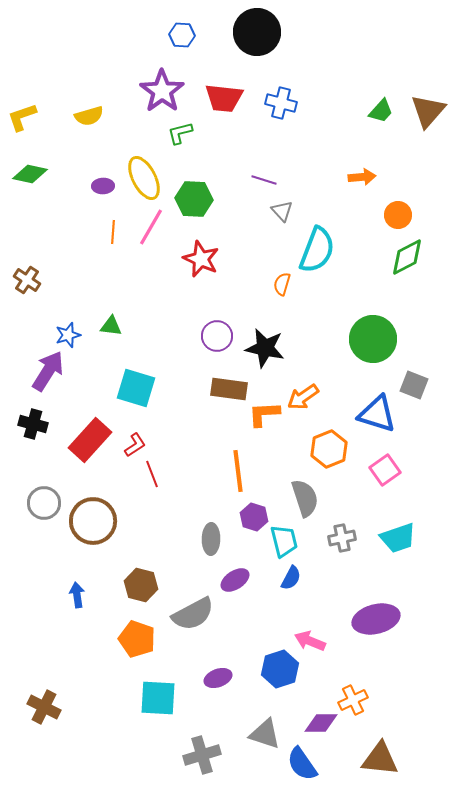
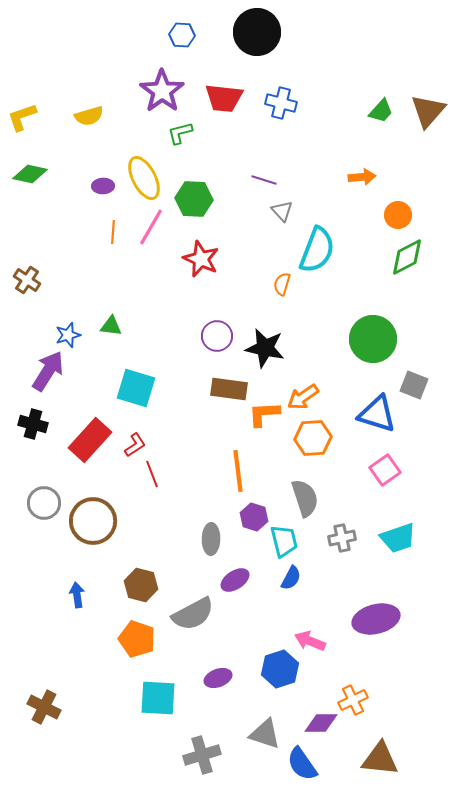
orange hexagon at (329, 449): moved 16 px left, 11 px up; rotated 18 degrees clockwise
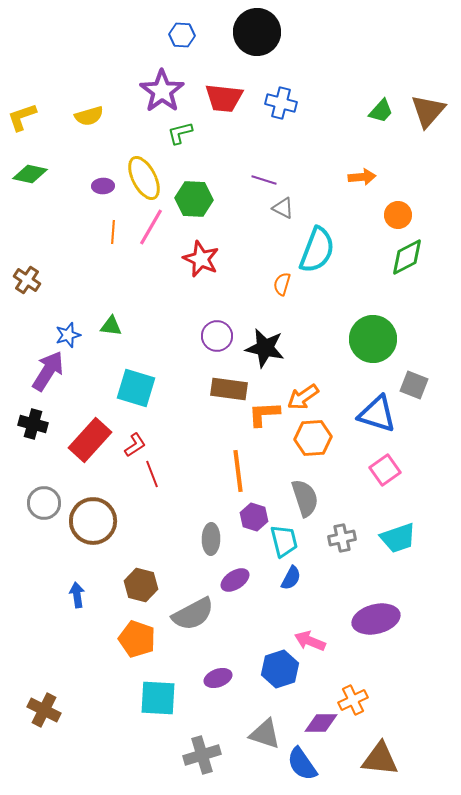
gray triangle at (282, 211): moved 1 px right, 3 px up; rotated 20 degrees counterclockwise
brown cross at (44, 707): moved 3 px down
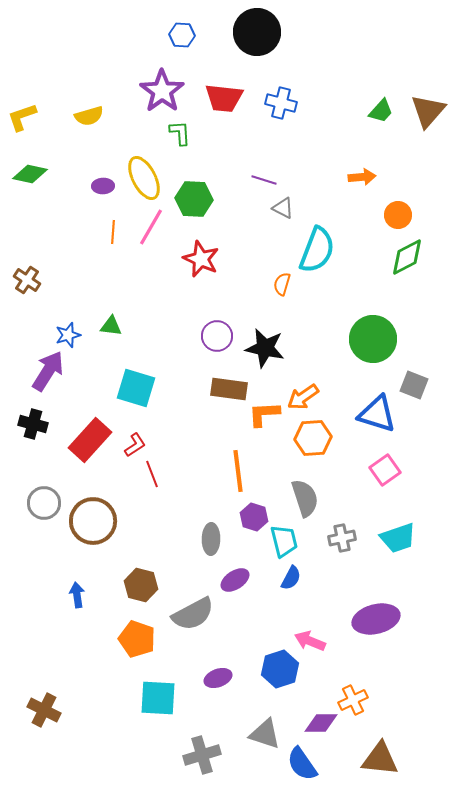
green L-shape at (180, 133): rotated 100 degrees clockwise
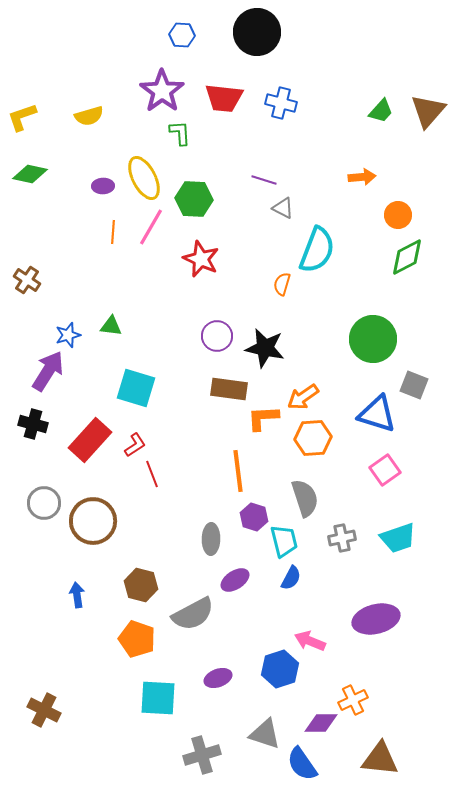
orange L-shape at (264, 414): moved 1 px left, 4 px down
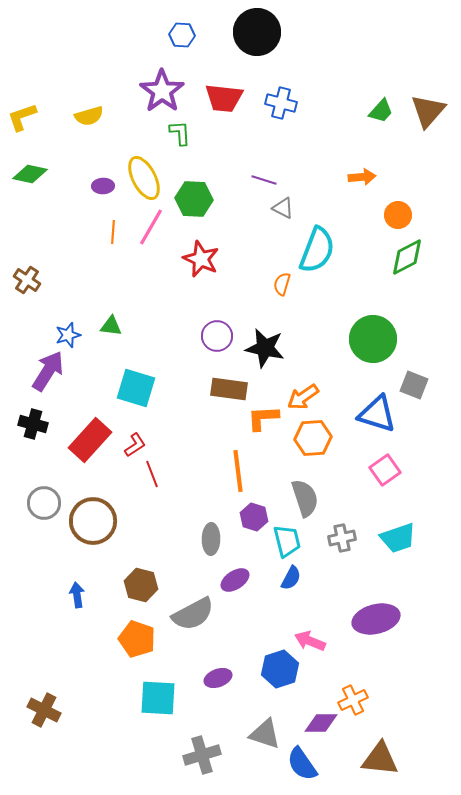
cyan trapezoid at (284, 541): moved 3 px right
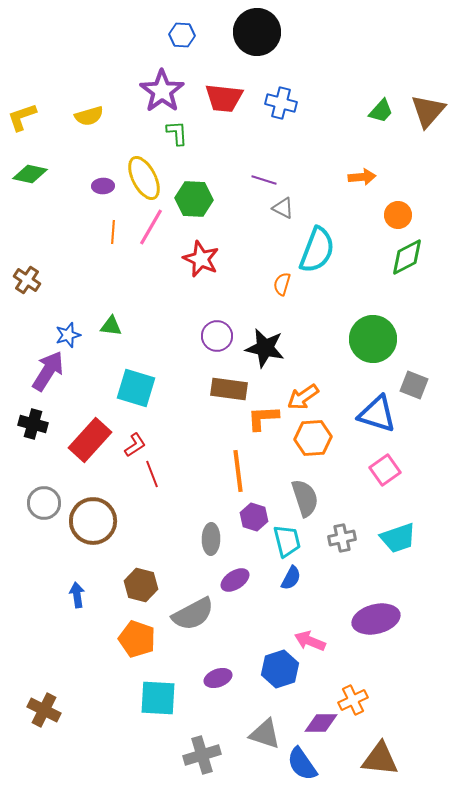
green L-shape at (180, 133): moved 3 px left
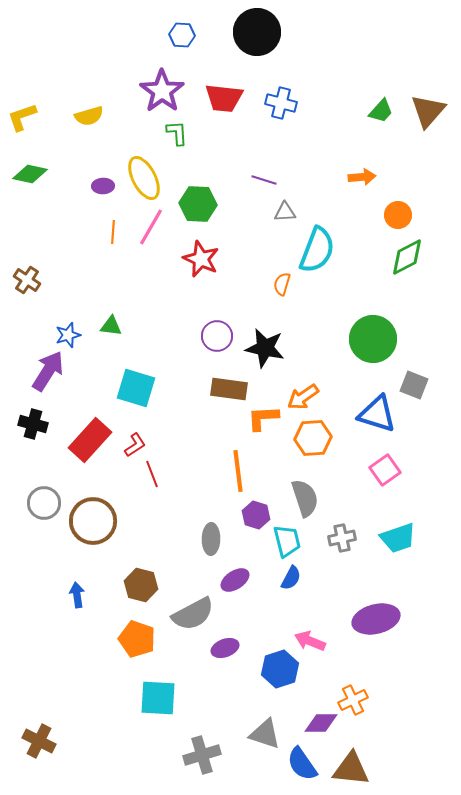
green hexagon at (194, 199): moved 4 px right, 5 px down
gray triangle at (283, 208): moved 2 px right, 4 px down; rotated 30 degrees counterclockwise
purple hexagon at (254, 517): moved 2 px right, 2 px up
purple ellipse at (218, 678): moved 7 px right, 30 px up
brown cross at (44, 710): moved 5 px left, 31 px down
brown triangle at (380, 759): moved 29 px left, 10 px down
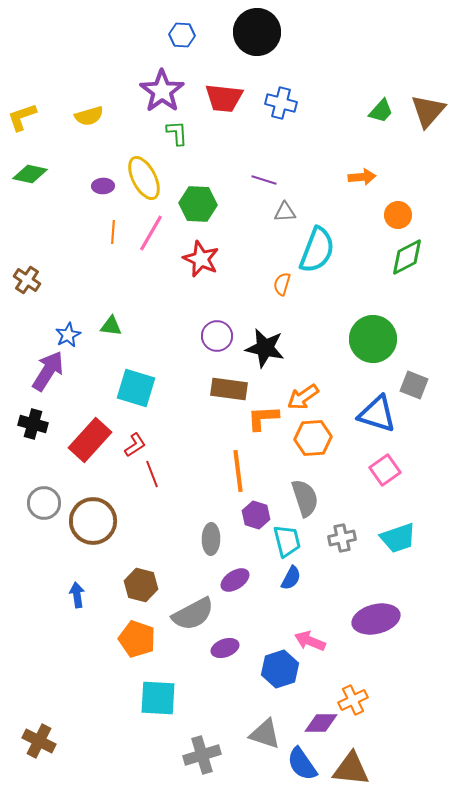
pink line at (151, 227): moved 6 px down
blue star at (68, 335): rotated 10 degrees counterclockwise
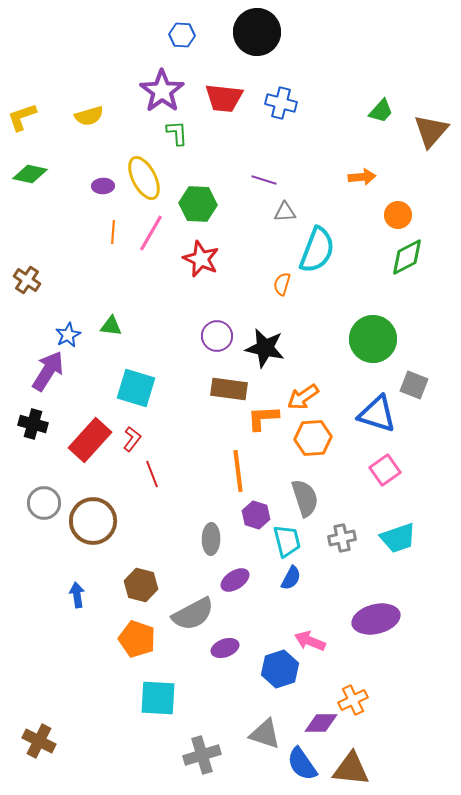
brown triangle at (428, 111): moved 3 px right, 20 px down
red L-shape at (135, 445): moved 3 px left, 6 px up; rotated 20 degrees counterclockwise
